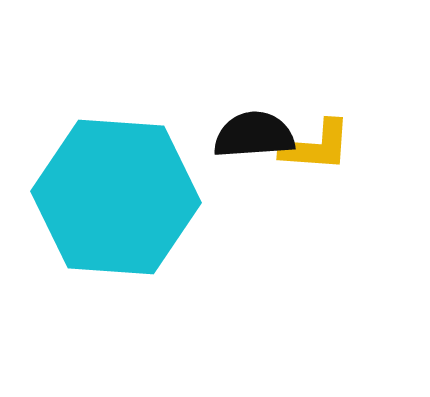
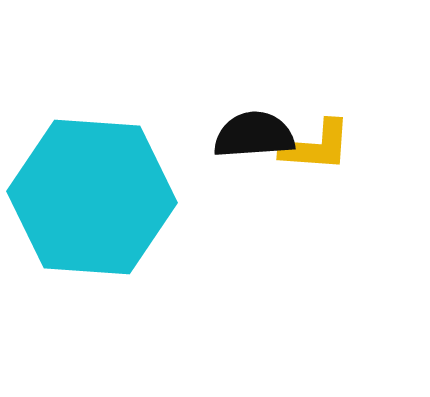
cyan hexagon: moved 24 px left
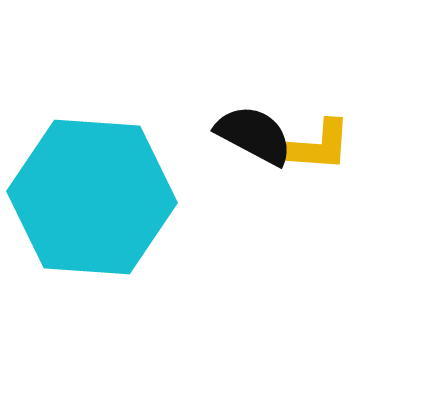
black semicircle: rotated 32 degrees clockwise
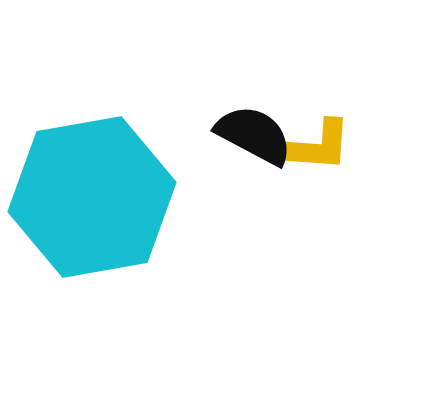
cyan hexagon: rotated 14 degrees counterclockwise
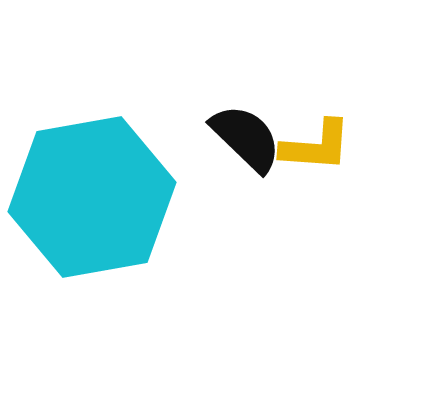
black semicircle: moved 8 px left, 3 px down; rotated 16 degrees clockwise
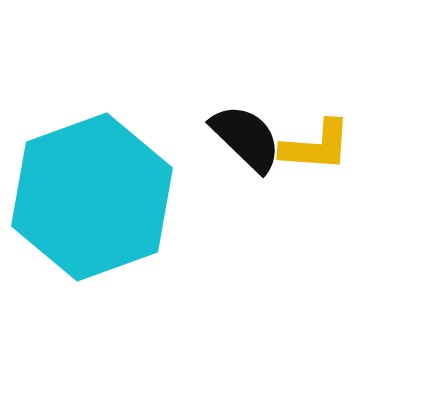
cyan hexagon: rotated 10 degrees counterclockwise
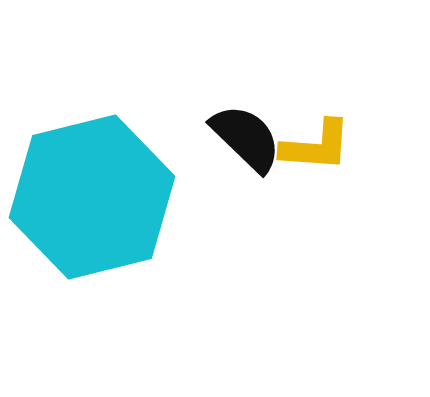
cyan hexagon: rotated 6 degrees clockwise
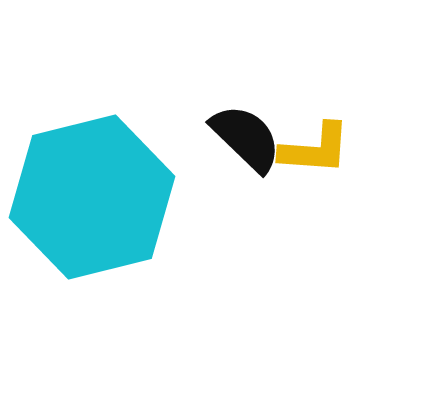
yellow L-shape: moved 1 px left, 3 px down
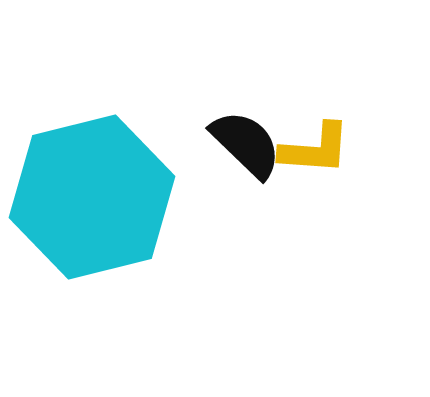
black semicircle: moved 6 px down
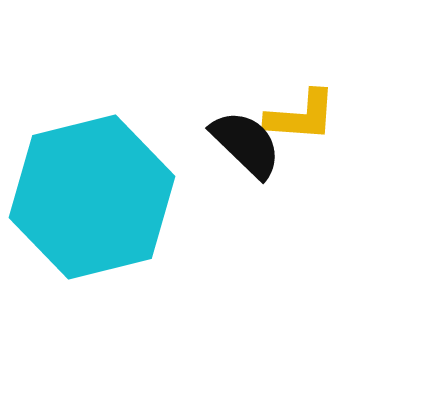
yellow L-shape: moved 14 px left, 33 px up
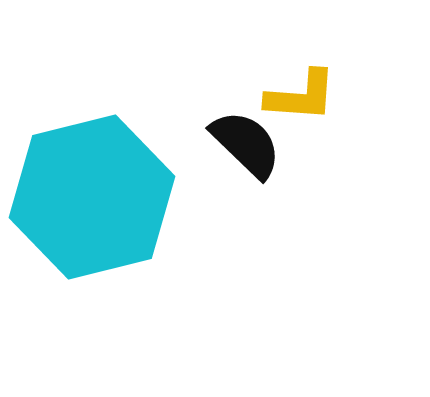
yellow L-shape: moved 20 px up
